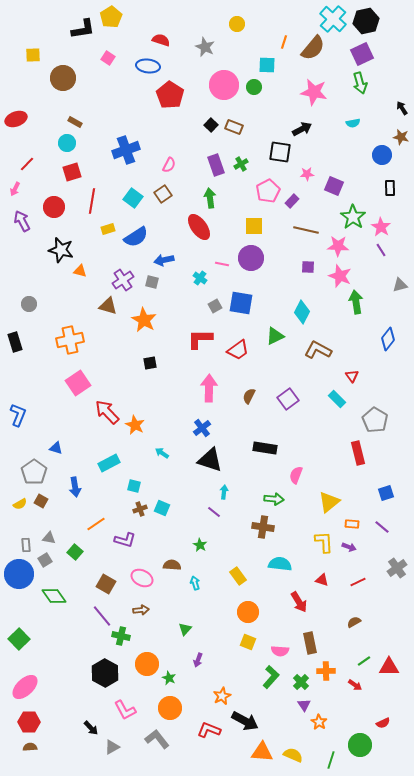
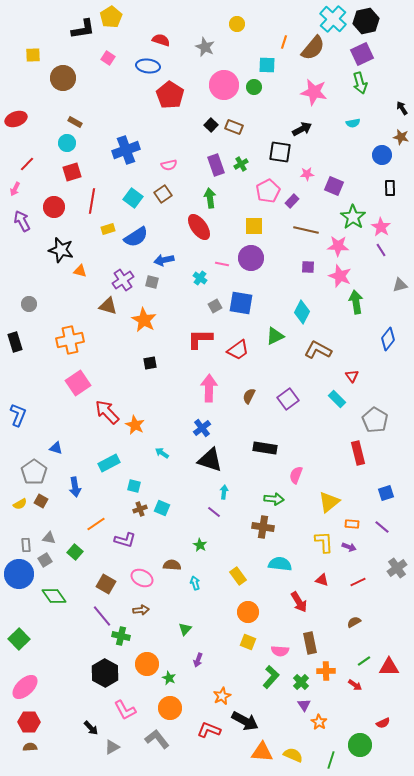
pink semicircle at (169, 165): rotated 49 degrees clockwise
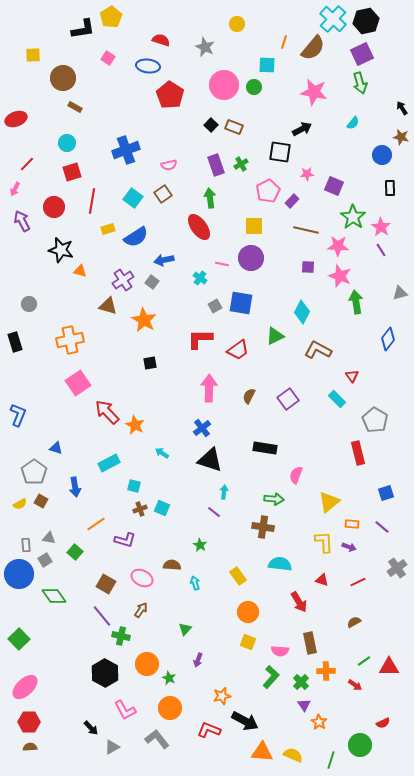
brown rectangle at (75, 122): moved 15 px up
cyan semicircle at (353, 123): rotated 40 degrees counterclockwise
gray square at (152, 282): rotated 24 degrees clockwise
gray triangle at (400, 285): moved 8 px down
brown arrow at (141, 610): rotated 49 degrees counterclockwise
orange star at (222, 696): rotated 12 degrees clockwise
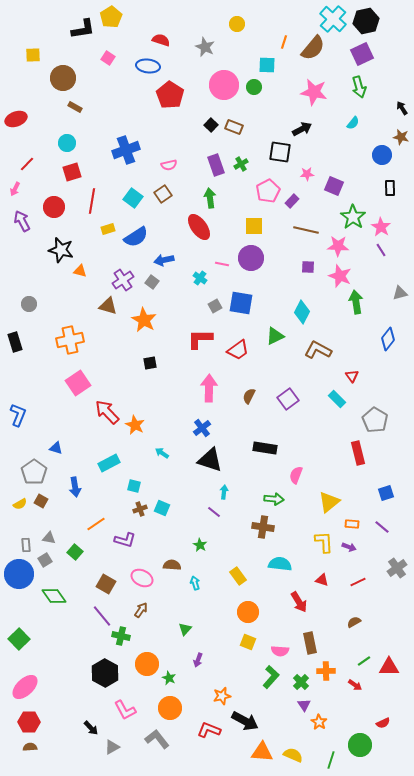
green arrow at (360, 83): moved 1 px left, 4 px down
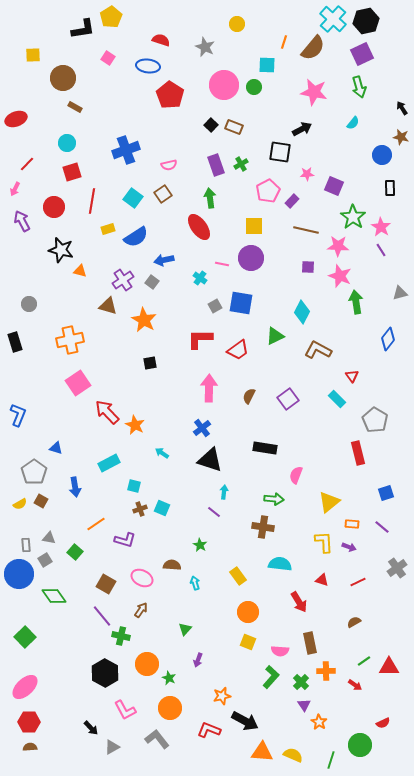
green square at (19, 639): moved 6 px right, 2 px up
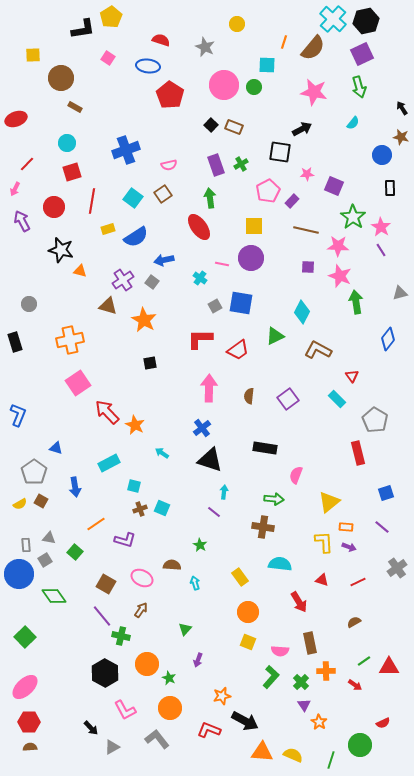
brown circle at (63, 78): moved 2 px left
brown semicircle at (249, 396): rotated 21 degrees counterclockwise
orange rectangle at (352, 524): moved 6 px left, 3 px down
yellow rectangle at (238, 576): moved 2 px right, 1 px down
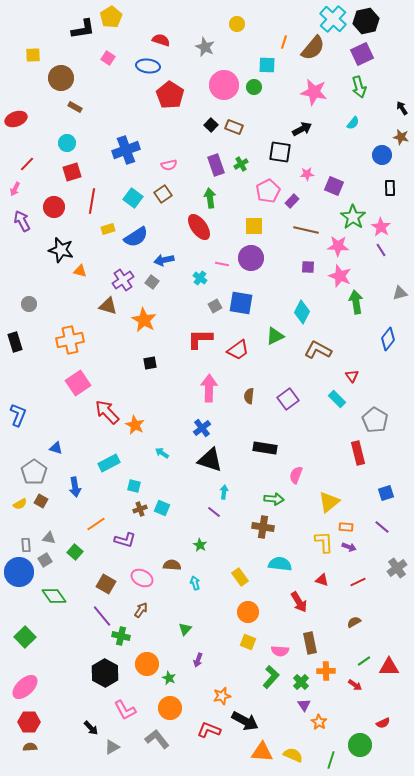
blue circle at (19, 574): moved 2 px up
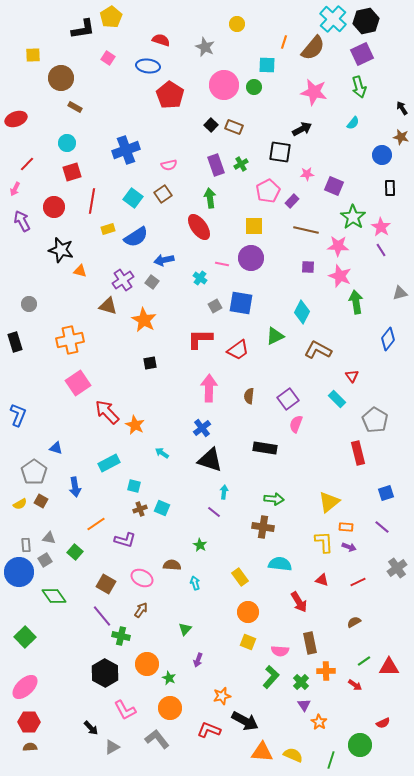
pink semicircle at (296, 475): moved 51 px up
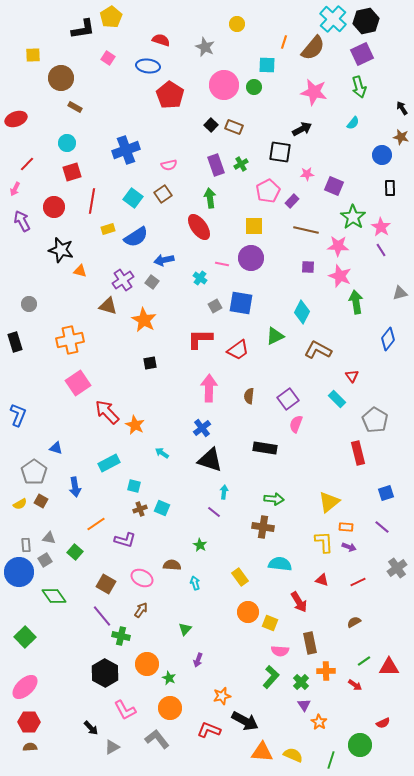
yellow square at (248, 642): moved 22 px right, 19 px up
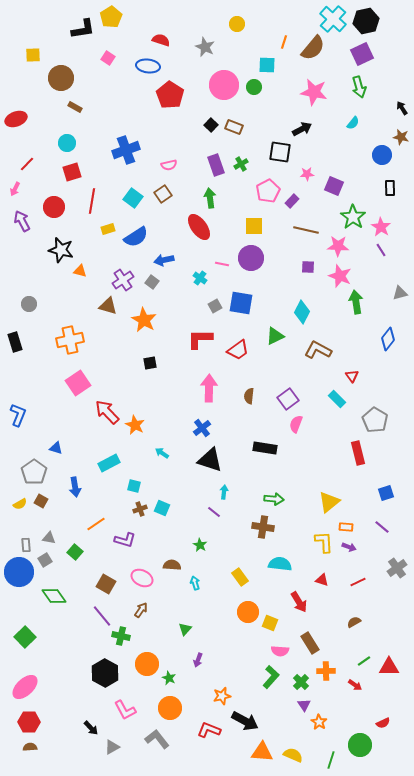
brown rectangle at (310, 643): rotated 20 degrees counterclockwise
